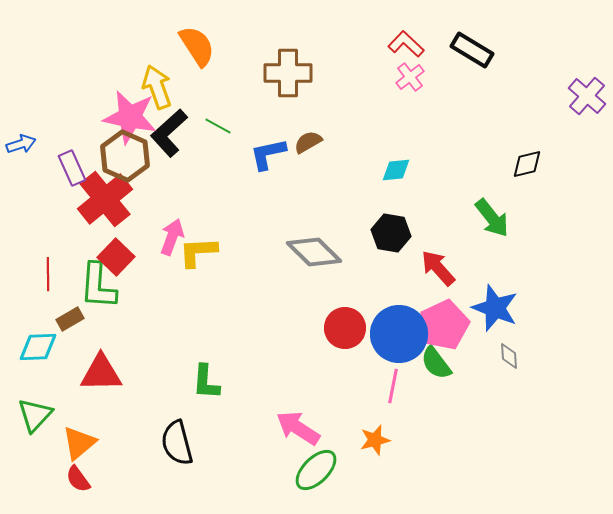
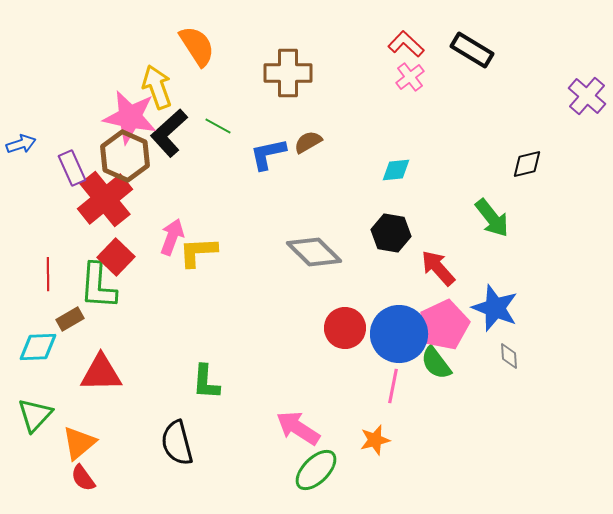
red semicircle at (78, 479): moved 5 px right, 1 px up
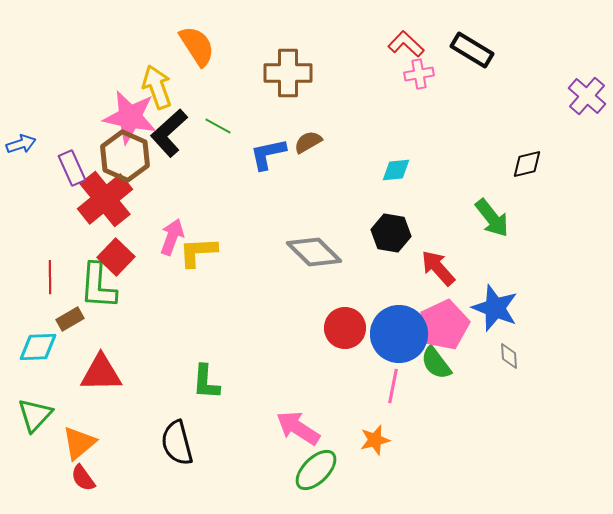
pink cross at (410, 77): moved 9 px right, 3 px up; rotated 28 degrees clockwise
red line at (48, 274): moved 2 px right, 3 px down
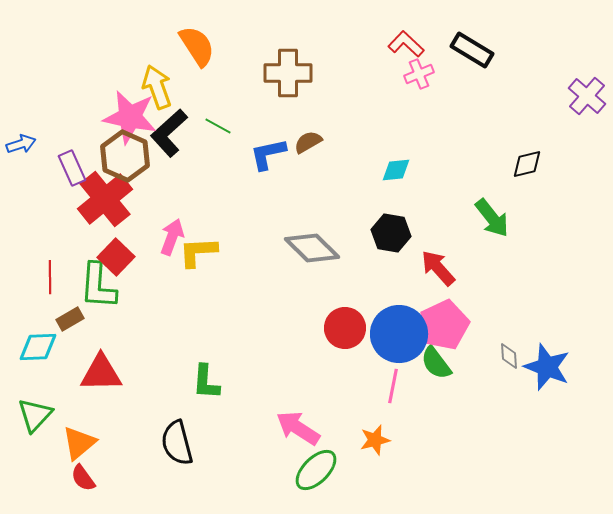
pink cross at (419, 74): rotated 12 degrees counterclockwise
gray diamond at (314, 252): moved 2 px left, 4 px up
blue star at (495, 308): moved 52 px right, 59 px down
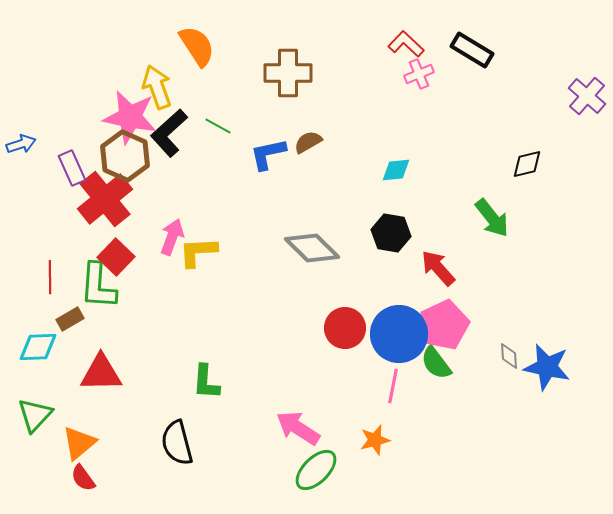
blue star at (547, 367): rotated 9 degrees counterclockwise
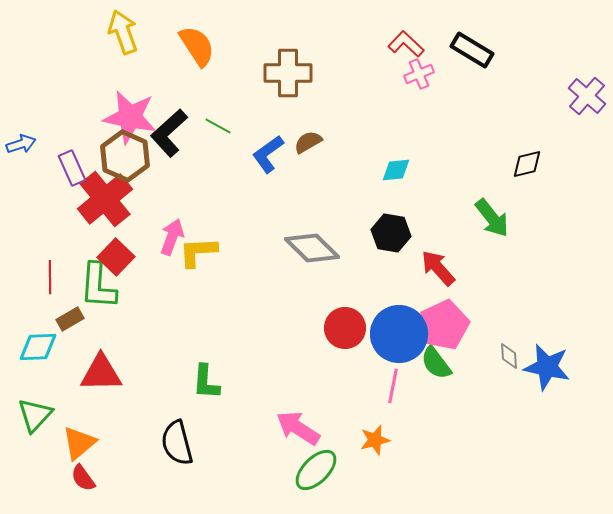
yellow arrow at (157, 87): moved 34 px left, 55 px up
blue L-shape at (268, 154): rotated 24 degrees counterclockwise
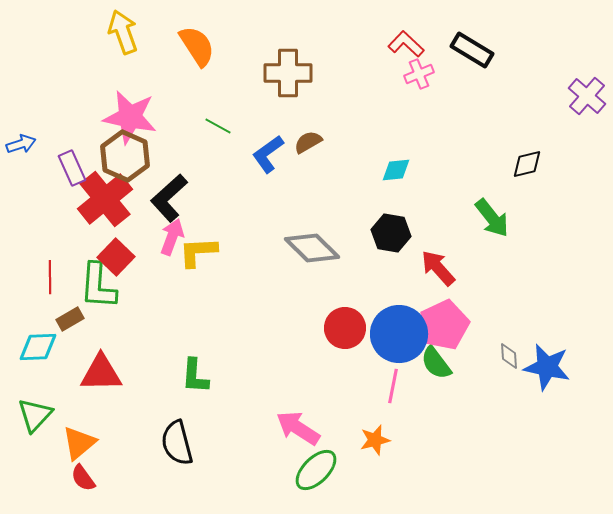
black L-shape at (169, 133): moved 65 px down
green L-shape at (206, 382): moved 11 px left, 6 px up
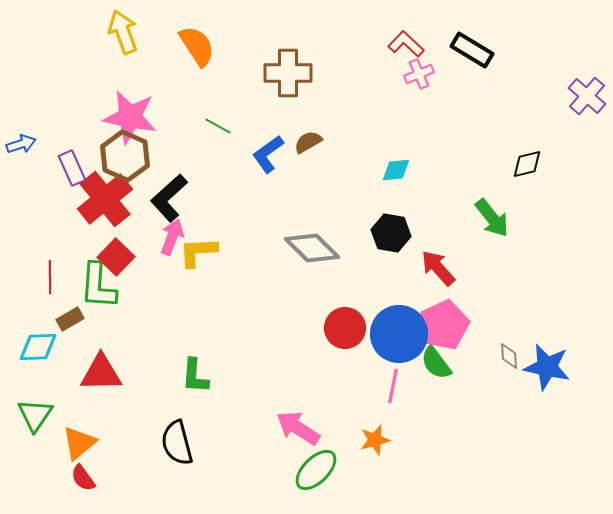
green triangle at (35, 415): rotated 9 degrees counterclockwise
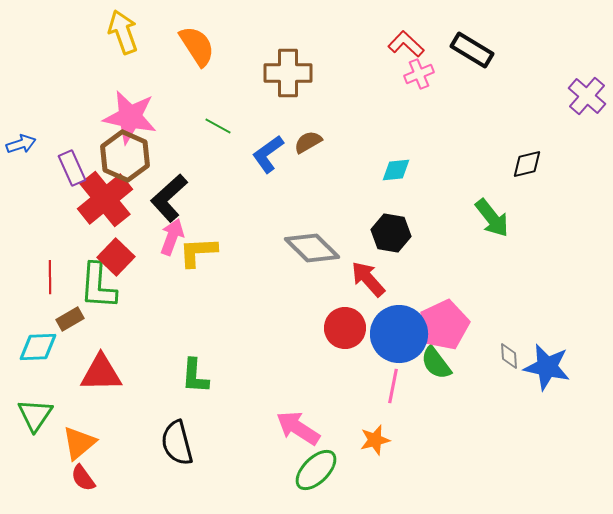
red arrow at (438, 268): moved 70 px left, 11 px down
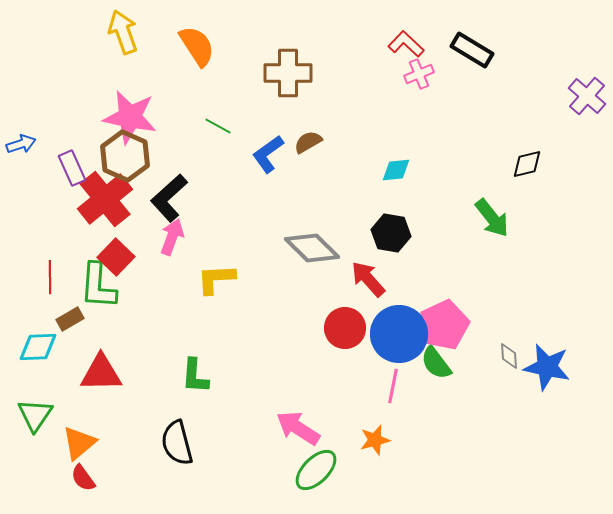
yellow L-shape at (198, 252): moved 18 px right, 27 px down
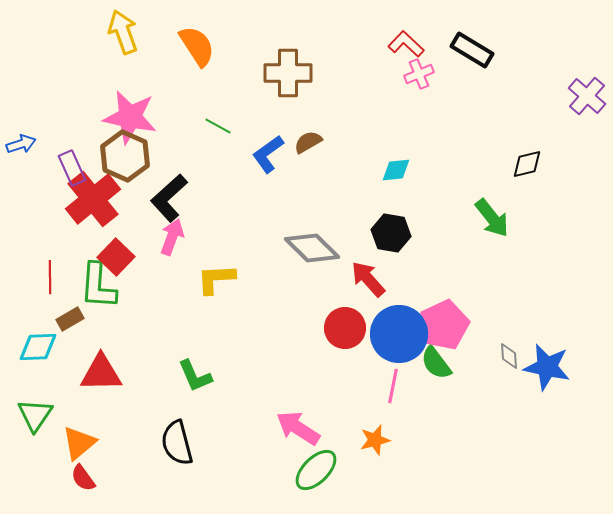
red cross at (105, 199): moved 12 px left
green L-shape at (195, 376): rotated 27 degrees counterclockwise
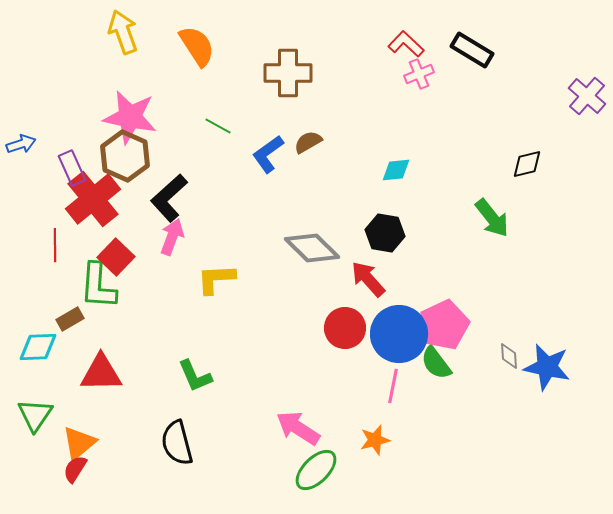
black hexagon at (391, 233): moved 6 px left
red line at (50, 277): moved 5 px right, 32 px up
red semicircle at (83, 478): moved 8 px left, 9 px up; rotated 68 degrees clockwise
